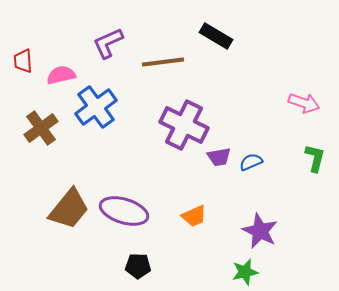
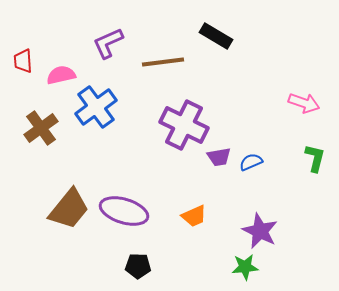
green star: moved 5 px up; rotated 8 degrees clockwise
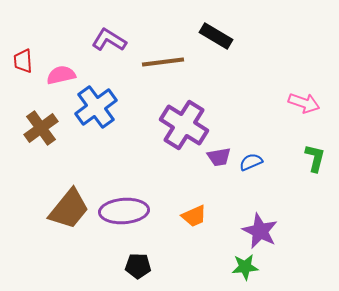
purple L-shape: moved 1 px right, 3 px up; rotated 56 degrees clockwise
purple cross: rotated 6 degrees clockwise
purple ellipse: rotated 21 degrees counterclockwise
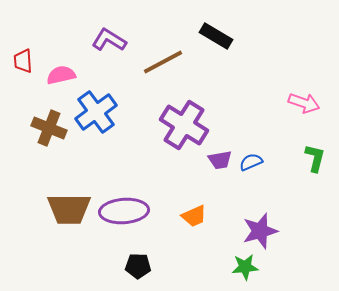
brown line: rotated 21 degrees counterclockwise
blue cross: moved 5 px down
brown cross: moved 8 px right; rotated 32 degrees counterclockwise
purple trapezoid: moved 1 px right, 3 px down
brown trapezoid: rotated 51 degrees clockwise
purple star: rotated 30 degrees clockwise
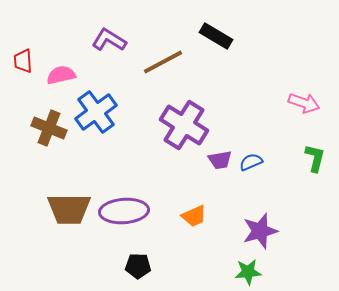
green star: moved 3 px right, 5 px down
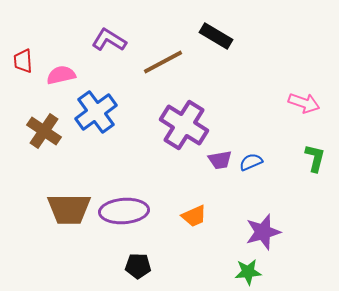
brown cross: moved 5 px left, 3 px down; rotated 12 degrees clockwise
purple star: moved 3 px right, 1 px down
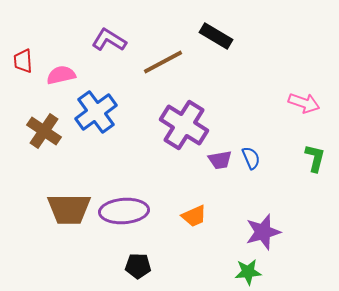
blue semicircle: moved 4 px up; rotated 90 degrees clockwise
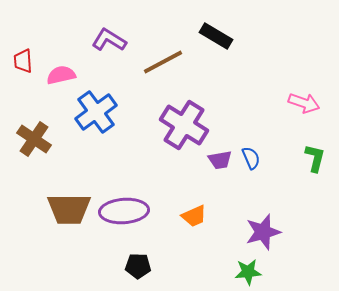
brown cross: moved 10 px left, 8 px down
